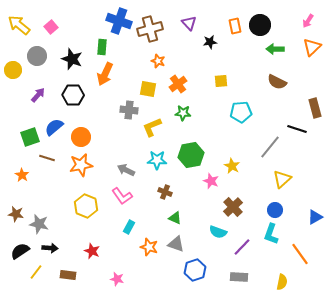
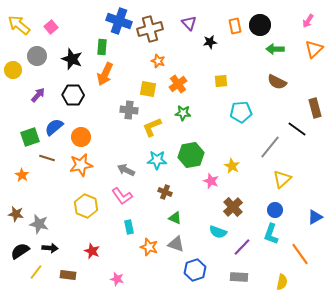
orange triangle at (312, 47): moved 2 px right, 2 px down
black line at (297, 129): rotated 18 degrees clockwise
cyan rectangle at (129, 227): rotated 40 degrees counterclockwise
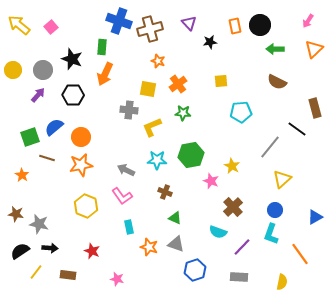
gray circle at (37, 56): moved 6 px right, 14 px down
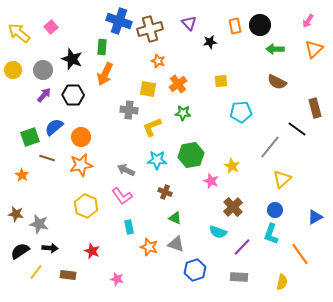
yellow arrow at (19, 25): moved 8 px down
purple arrow at (38, 95): moved 6 px right
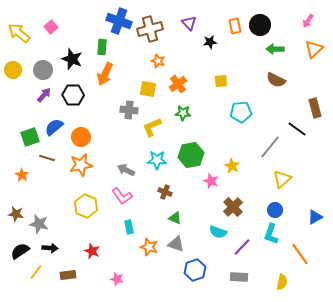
brown semicircle at (277, 82): moved 1 px left, 2 px up
brown rectangle at (68, 275): rotated 14 degrees counterclockwise
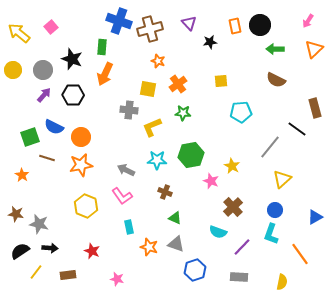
blue semicircle at (54, 127): rotated 114 degrees counterclockwise
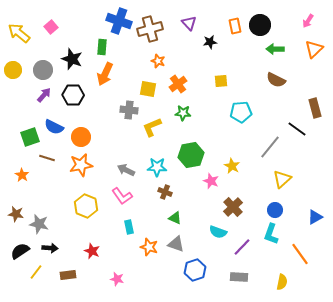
cyan star at (157, 160): moved 7 px down
